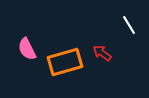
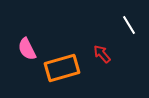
red arrow: moved 1 px down; rotated 12 degrees clockwise
orange rectangle: moved 3 px left, 6 px down
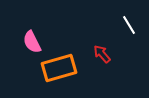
pink semicircle: moved 5 px right, 7 px up
orange rectangle: moved 3 px left
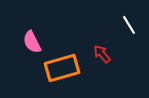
orange rectangle: moved 3 px right
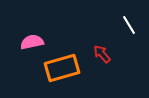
pink semicircle: rotated 105 degrees clockwise
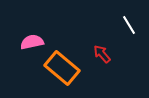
orange rectangle: rotated 56 degrees clockwise
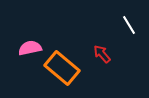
pink semicircle: moved 2 px left, 6 px down
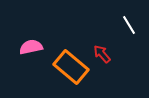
pink semicircle: moved 1 px right, 1 px up
orange rectangle: moved 9 px right, 1 px up
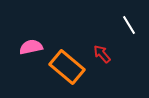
orange rectangle: moved 4 px left
